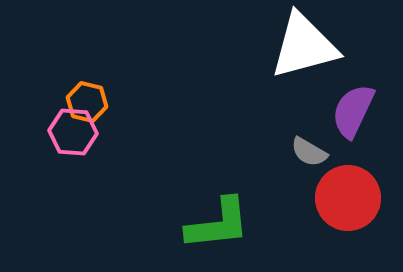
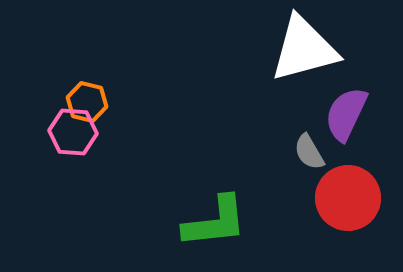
white triangle: moved 3 px down
purple semicircle: moved 7 px left, 3 px down
gray semicircle: rotated 30 degrees clockwise
green L-shape: moved 3 px left, 2 px up
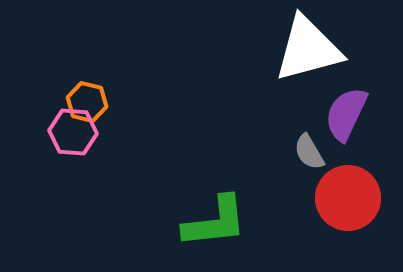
white triangle: moved 4 px right
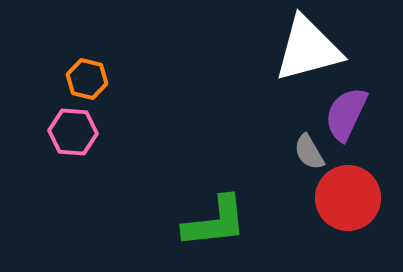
orange hexagon: moved 23 px up
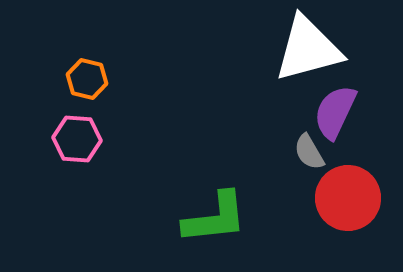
purple semicircle: moved 11 px left, 2 px up
pink hexagon: moved 4 px right, 7 px down
green L-shape: moved 4 px up
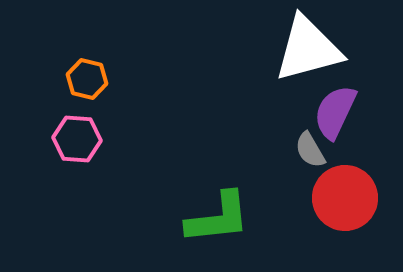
gray semicircle: moved 1 px right, 2 px up
red circle: moved 3 px left
green L-shape: moved 3 px right
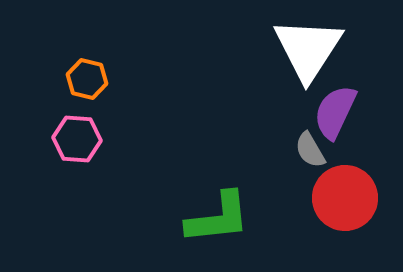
white triangle: rotated 42 degrees counterclockwise
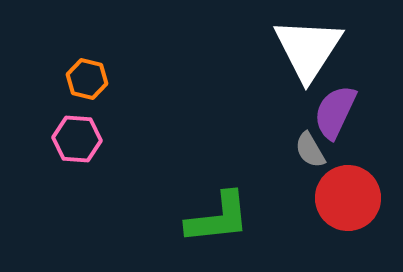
red circle: moved 3 px right
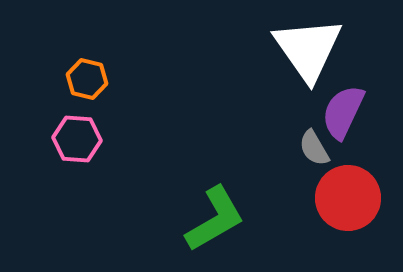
white triangle: rotated 8 degrees counterclockwise
purple semicircle: moved 8 px right
gray semicircle: moved 4 px right, 2 px up
green L-shape: moved 3 px left, 1 px down; rotated 24 degrees counterclockwise
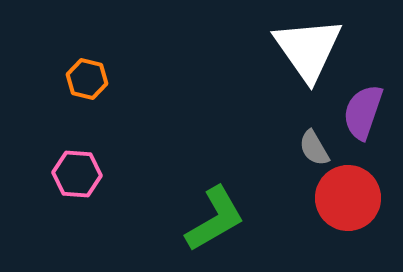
purple semicircle: moved 20 px right; rotated 6 degrees counterclockwise
pink hexagon: moved 35 px down
